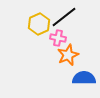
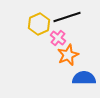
black line: moved 3 px right; rotated 20 degrees clockwise
pink cross: rotated 28 degrees clockwise
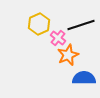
black line: moved 14 px right, 8 px down
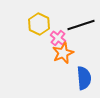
yellow hexagon: rotated 10 degrees counterclockwise
orange star: moved 5 px left, 2 px up
blue semicircle: rotated 85 degrees clockwise
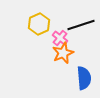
yellow hexagon: rotated 10 degrees clockwise
pink cross: moved 2 px right
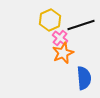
yellow hexagon: moved 11 px right, 4 px up
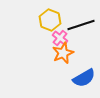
yellow hexagon: rotated 15 degrees counterclockwise
blue semicircle: rotated 65 degrees clockwise
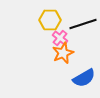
yellow hexagon: rotated 20 degrees counterclockwise
black line: moved 2 px right, 1 px up
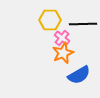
black line: rotated 16 degrees clockwise
pink cross: moved 2 px right
blue semicircle: moved 5 px left, 3 px up
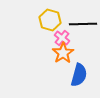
yellow hexagon: rotated 15 degrees clockwise
orange star: rotated 10 degrees counterclockwise
blue semicircle: rotated 45 degrees counterclockwise
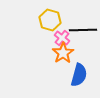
black line: moved 6 px down
